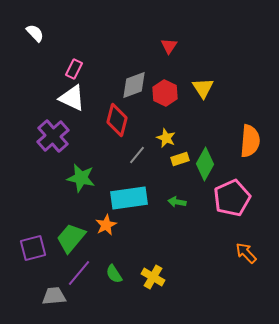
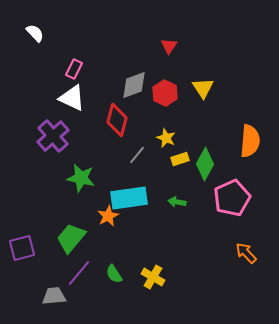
orange star: moved 2 px right, 9 px up
purple square: moved 11 px left
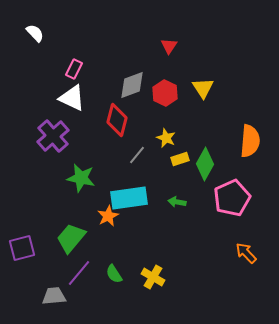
gray diamond: moved 2 px left
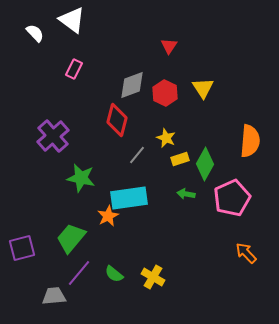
white triangle: moved 78 px up; rotated 12 degrees clockwise
green arrow: moved 9 px right, 8 px up
green semicircle: rotated 18 degrees counterclockwise
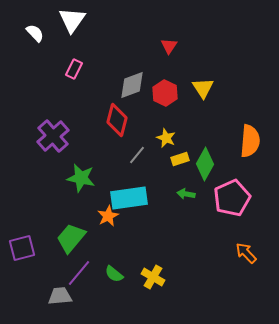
white triangle: rotated 28 degrees clockwise
gray trapezoid: moved 6 px right
